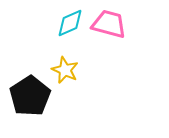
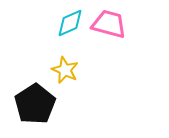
black pentagon: moved 5 px right, 8 px down
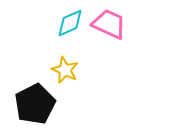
pink trapezoid: rotated 9 degrees clockwise
black pentagon: rotated 6 degrees clockwise
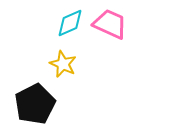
pink trapezoid: moved 1 px right
yellow star: moved 2 px left, 6 px up
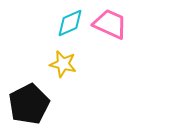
yellow star: rotated 12 degrees counterclockwise
black pentagon: moved 6 px left
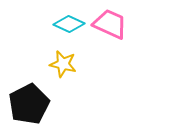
cyan diamond: moved 1 px left, 1 px down; rotated 48 degrees clockwise
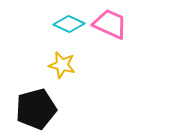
yellow star: moved 1 px left, 1 px down
black pentagon: moved 7 px right, 5 px down; rotated 12 degrees clockwise
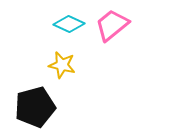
pink trapezoid: moved 2 px right, 1 px down; rotated 63 degrees counterclockwise
black pentagon: moved 1 px left, 2 px up
